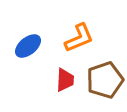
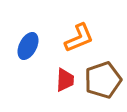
blue ellipse: rotated 24 degrees counterclockwise
brown pentagon: moved 2 px left
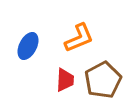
brown pentagon: rotated 9 degrees counterclockwise
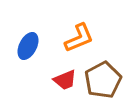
red trapezoid: rotated 65 degrees clockwise
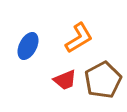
orange L-shape: rotated 8 degrees counterclockwise
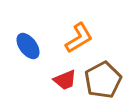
blue ellipse: rotated 64 degrees counterclockwise
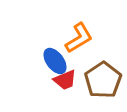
blue ellipse: moved 27 px right, 15 px down
brown pentagon: rotated 6 degrees counterclockwise
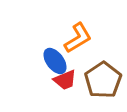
orange L-shape: moved 1 px left
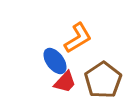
red trapezoid: moved 2 px down; rotated 25 degrees counterclockwise
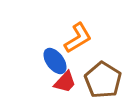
brown pentagon: rotated 6 degrees counterclockwise
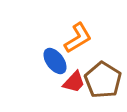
red trapezoid: moved 9 px right
